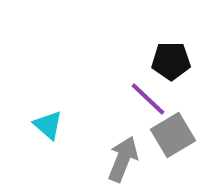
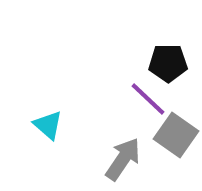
black pentagon: moved 3 px left, 2 px down
gray square: moved 3 px right; rotated 24 degrees counterclockwise
gray arrow: rotated 12 degrees clockwise
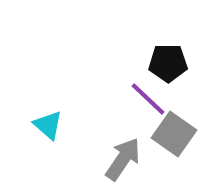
gray square: moved 2 px left, 1 px up
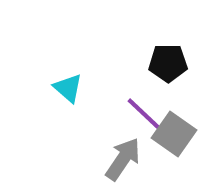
purple line: moved 4 px left, 15 px down
cyan triangle: moved 20 px right, 37 px up
